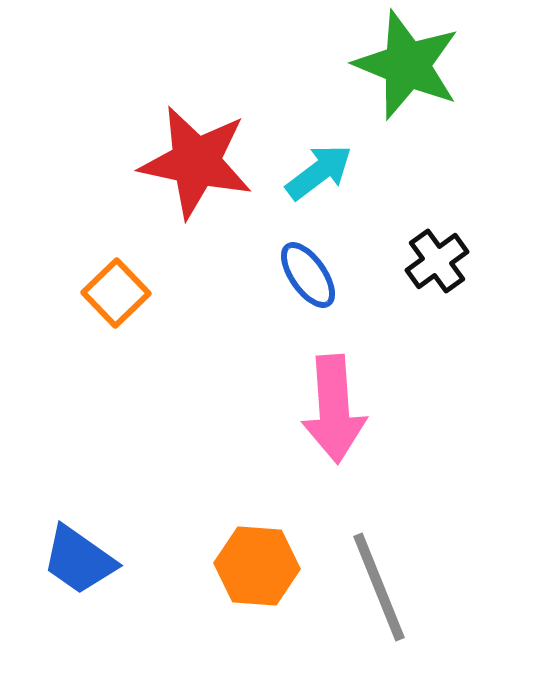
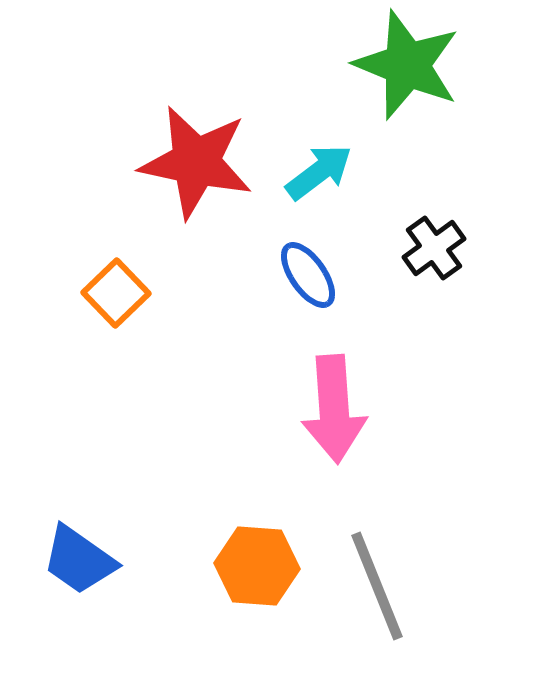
black cross: moved 3 px left, 13 px up
gray line: moved 2 px left, 1 px up
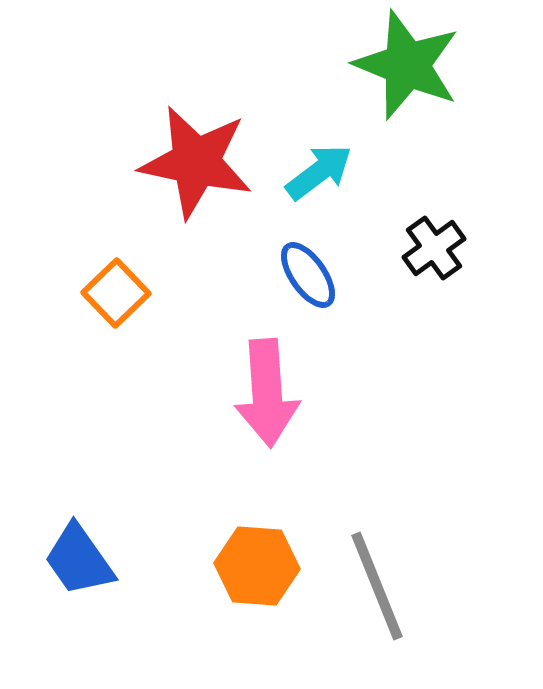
pink arrow: moved 67 px left, 16 px up
blue trapezoid: rotated 20 degrees clockwise
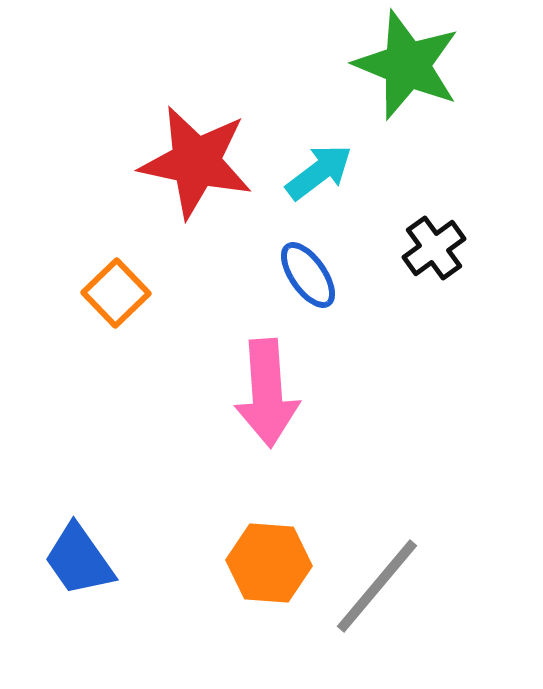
orange hexagon: moved 12 px right, 3 px up
gray line: rotated 62 degrees clockwise
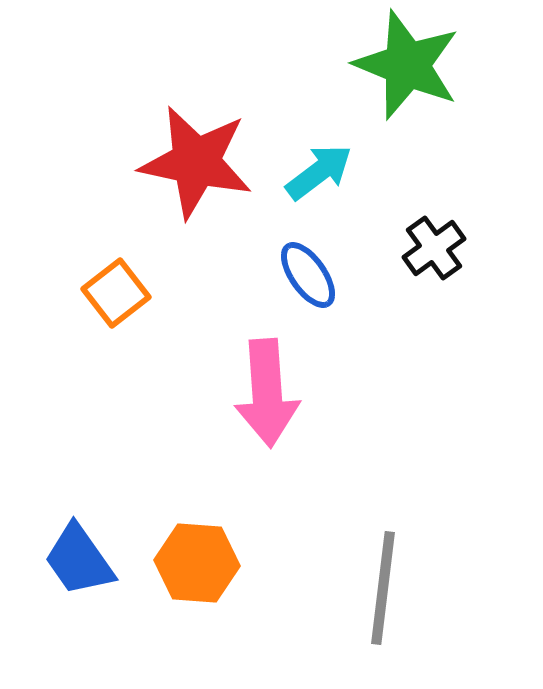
orange square: rotated 6 degrees clockwise
orange hexagon: moved 72 px left
gray line: moved 6 px right, 2 px down; rotated 33 degrees counterclockwise
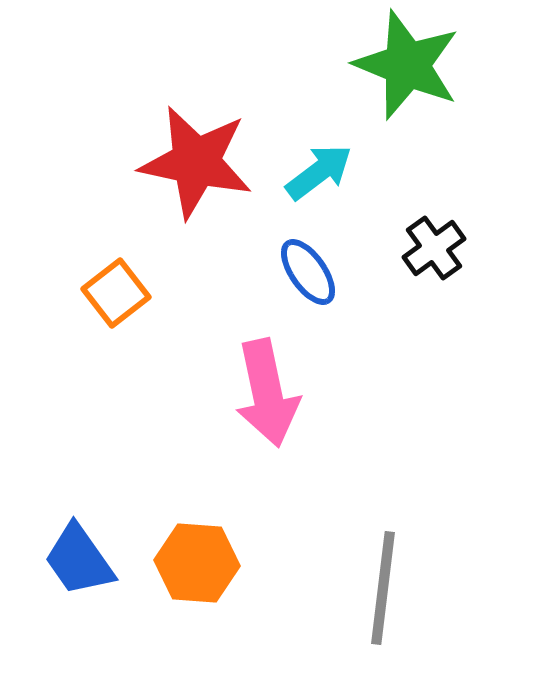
blue ellipse: moved 3 px up
pink arrow: rotated 8 degrees counterclockwise
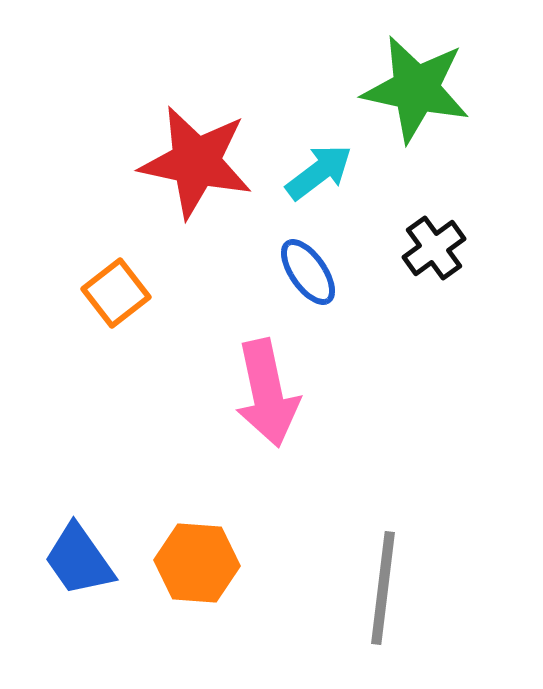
green star: moved 9 px right, 24 px down; rotated 10 degrees counterclockwise
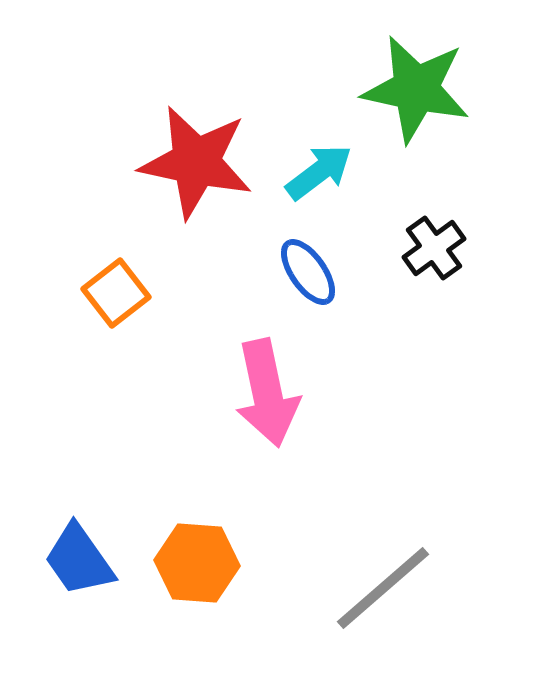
gray line: rotated 42 degrees clockwise
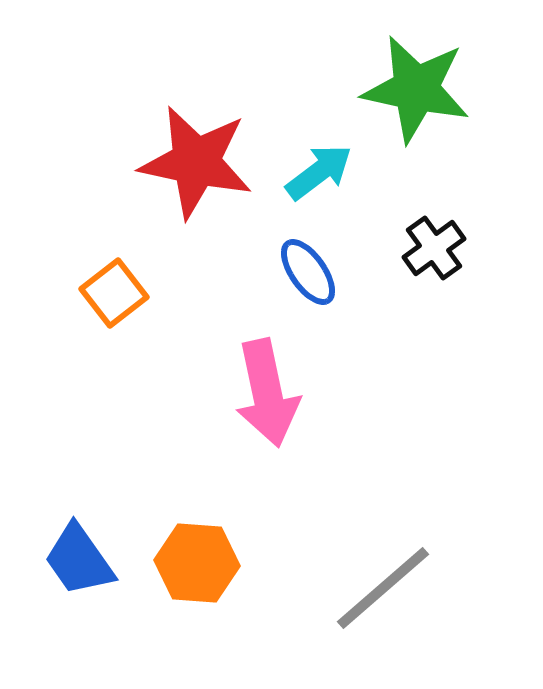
orange square: moved 2 px left
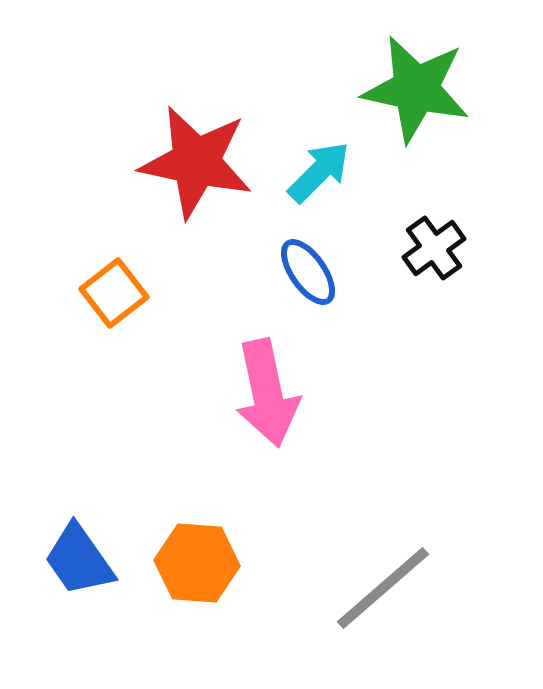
cyan arrow: rotated 8 degrees counterclockwise
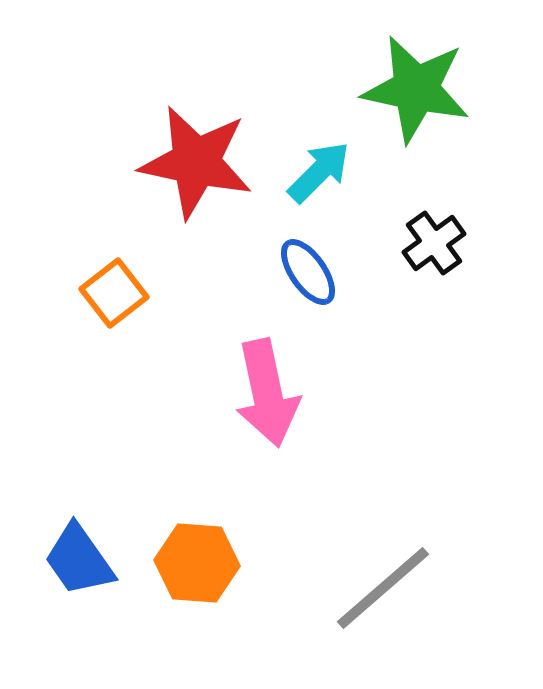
black cross: moved 5 px up
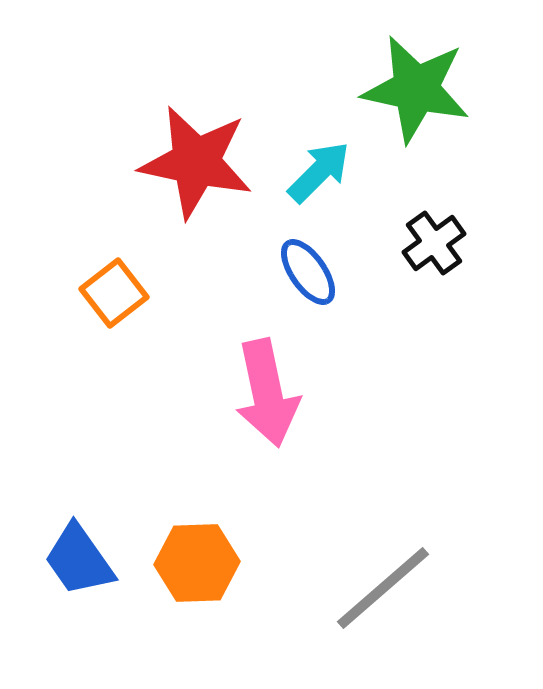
orange hexagon: rotated 6 degrees counterclockwise
